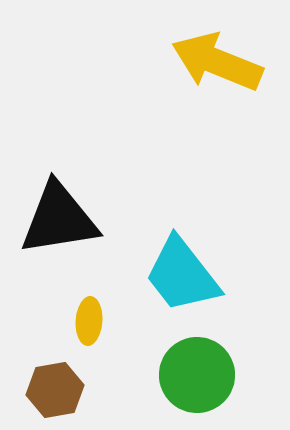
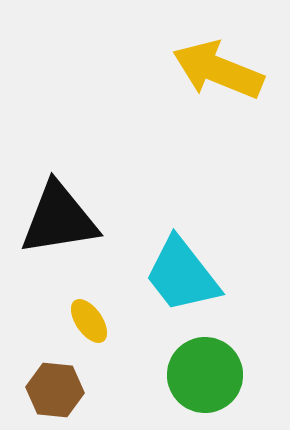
yellow arrow: moved 1 px right, 8 px down
yellow ellipse: rotated 39 degrees counterclockwise
green circle: moved 8 px right
brown hexagon: rotated 16 degrees clockwise
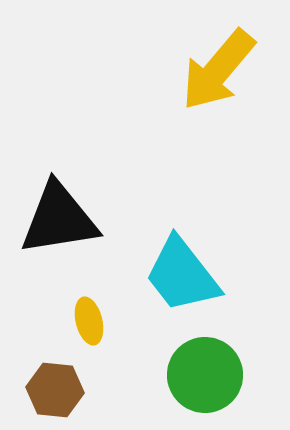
yellow arrow: rotated 72 degrees counterclockwise
yellow ellipse: rotated 21 degrees clockwise
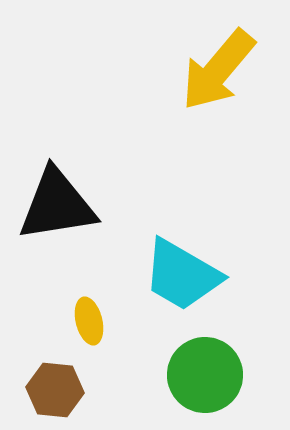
black triangle: moved 2 px left, 14 px up
cyan trapezoid: rotated 22 degrees counterclockwise
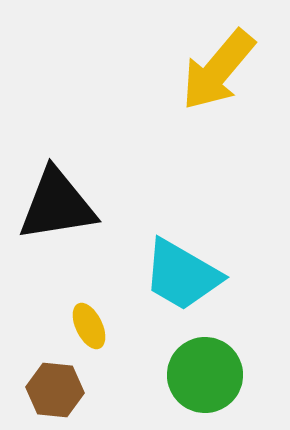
yellow ellipse: moved 5 px down; rotated 12 degrees counterclockwise
